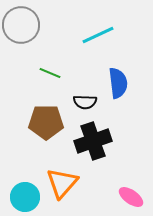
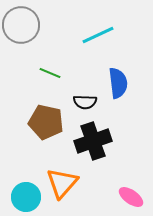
brown pentagon: rotated 12 degrees clockwise
cyan circle: moved 1 px right
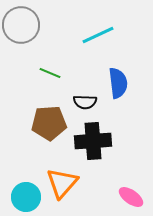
brown pentagon: moved 3 px right, 1 px down; rotated 16 degrees counterclockwise
black cross: rotated 15 degrees clockwise
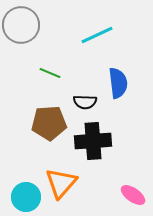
cyan line: moved 1 px left
orange triangle: moved 1 px left
pink ellipse: moved 2 px right, 2 px up
